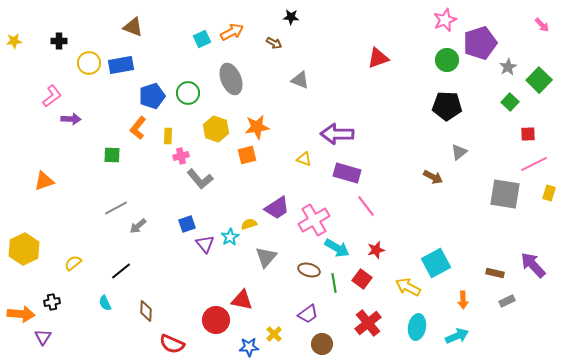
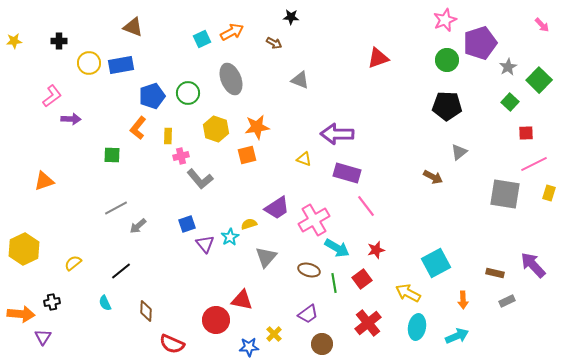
red square at (528, 134): moved 2 px left, 1 px up
red square at (362, 279): rotated 18 degrees clockwise
yellow arrow at (408, 287): moved 6 px down
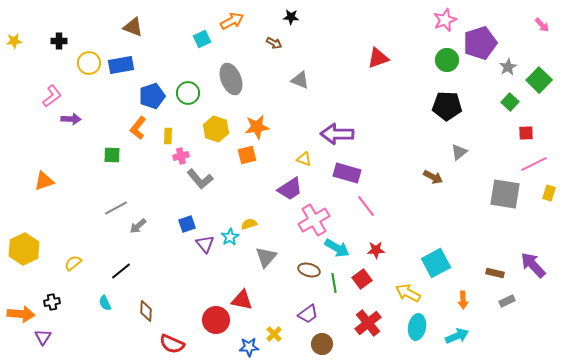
orange arrow at (232, 32): moved 11 px up
purple trapezoid at (277, 208): moved 13 px right, 19 px up
red star at (376, 250): rotated 12 degrees clockwise
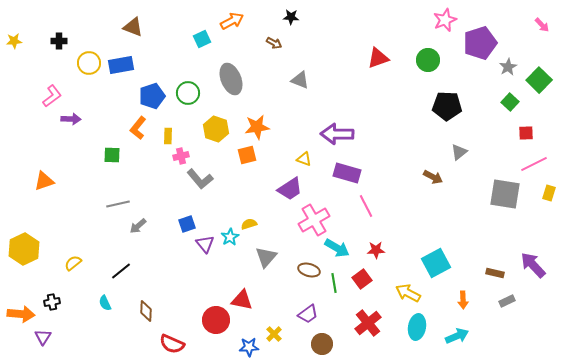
green circle at (447, 60): moved 19 px left
pink line at (366, 206): rotated 10 degrees clockwise
gray line at (116, 208): moved 2 px right, 4 px up; rotated 15 degrees clockwise
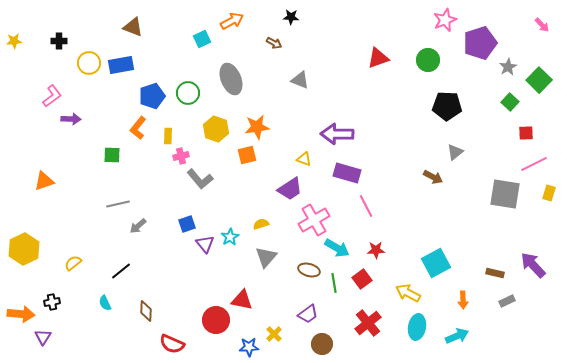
gray triangle at (459, 152): moved 4 px left
yellow semicircle at (249, 224): moved 12 px right
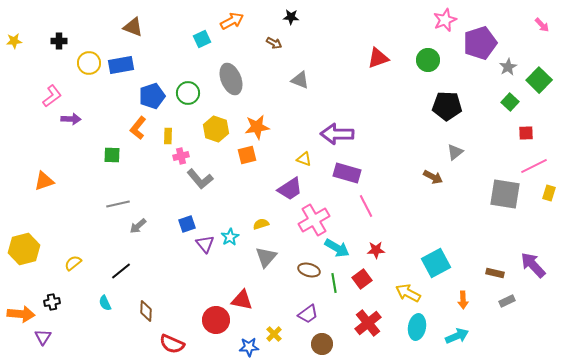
pink line at (534, 164): moved 2 px down
yellow hexagon at (24, 249): rotated 12 degrees clockwise
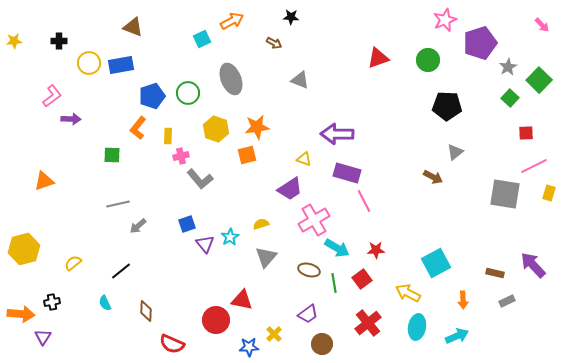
green square at (510, 102): moved 4 px up
pink line at (366, 206): moved 2 px left, 5 px up
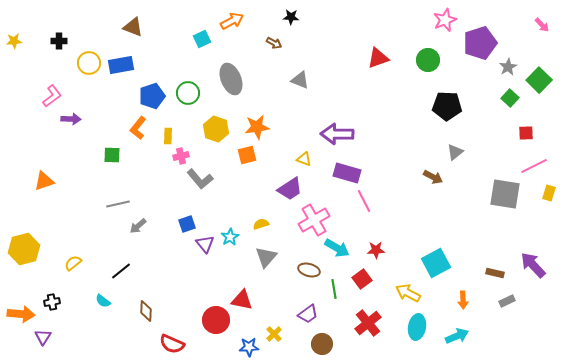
green line at (334, 283): moved 6 px down
cyan semicircle at (105, 303): moved 2 px left, 2 px up; rotated 28 degrees counterclockwise
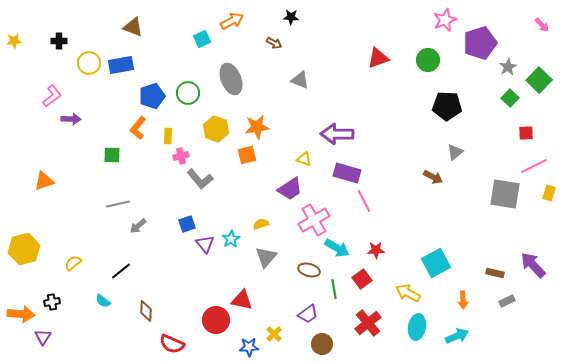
cyan star at (230, 237): moved 1 px right, 2 px down
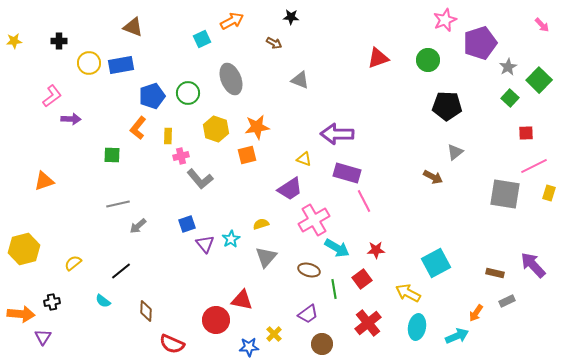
orange arrow at (463, 300): moved 13 px right, 13 px down; rotated 36 degrees clockwise
